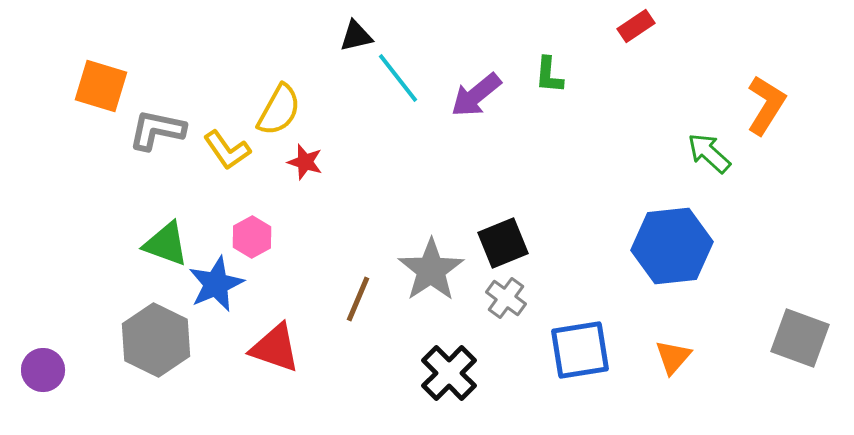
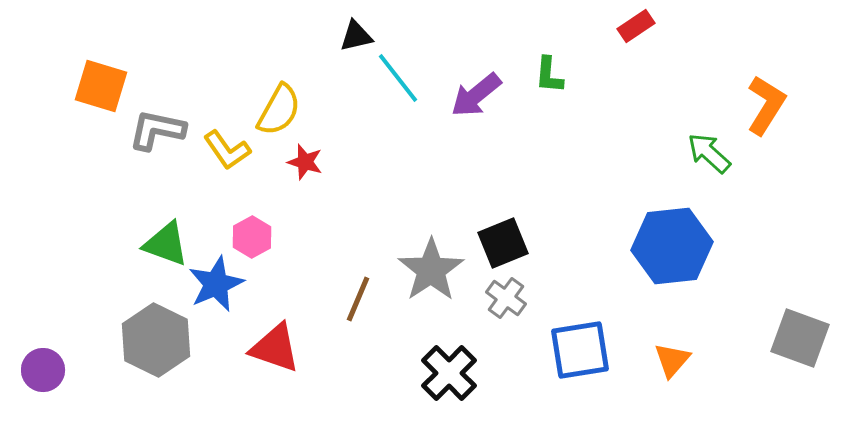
orange triangle: moved 1 px left, 3 px down
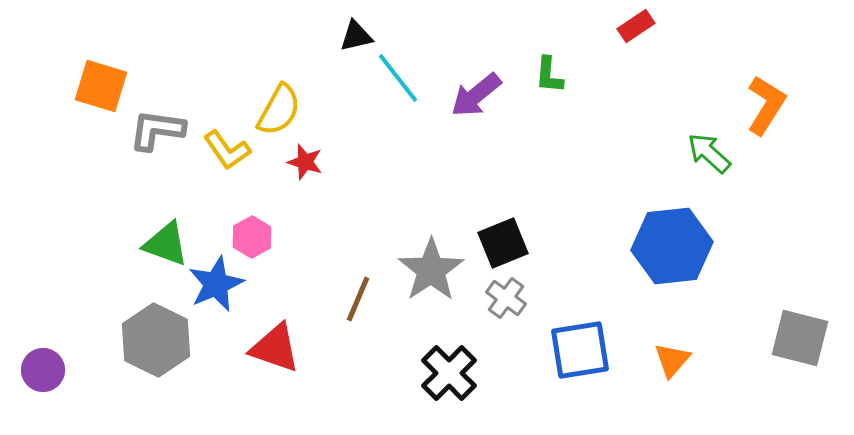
gray L-shape: rotated 4 degrees counterclockwise
gray square: rotated 6 degrees counterclockwise
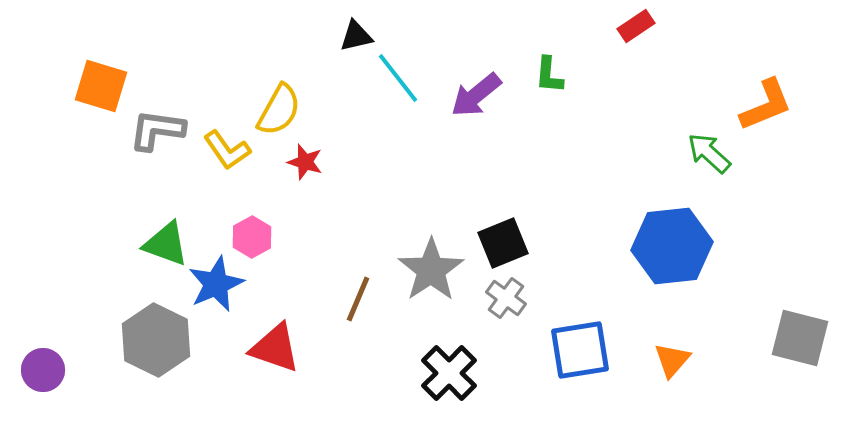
orange L-shape: rotated 36 degrees clockwise
